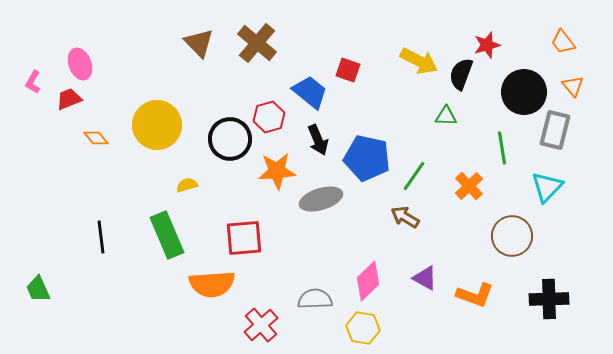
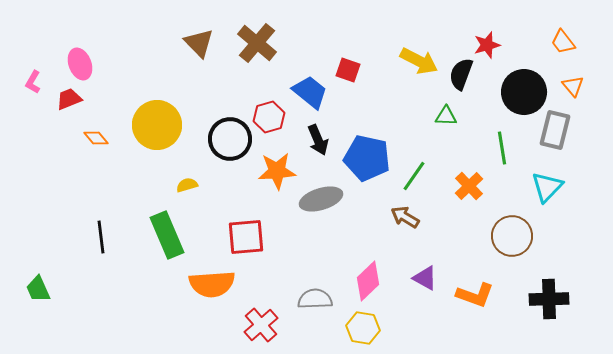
red square at (244, 238): moved 2 px right, 1 px up
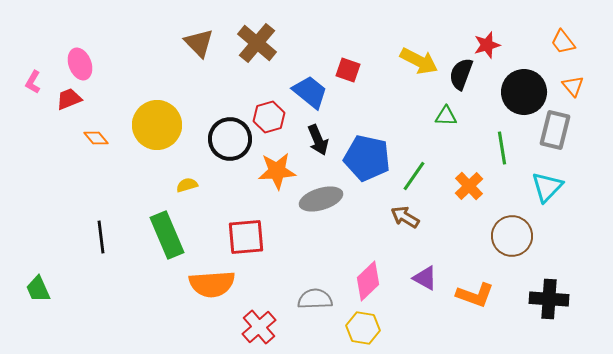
black cross at (549, 299): rotated 6 degrees clockwise
red cross at (261, 325): moved 2 px left, 2 px down
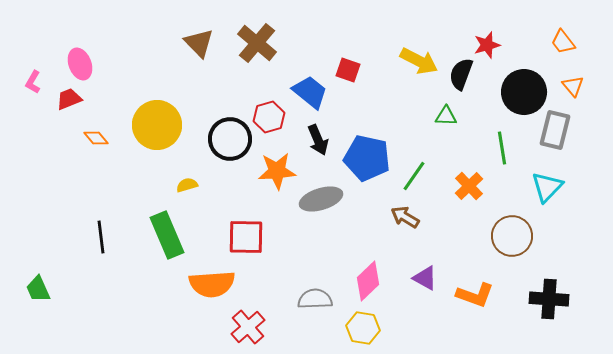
red square at (246, 237): rotated 6 degrees clockwise
red cross at (259, 327): moved 11 px left
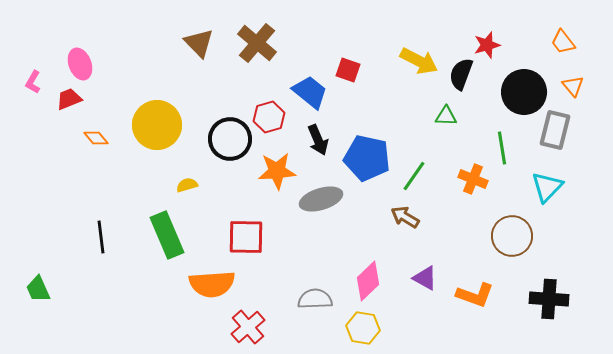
orange cross at (469, 186): moved 4 px right, 7 px up; rotated 24 degrees counterclockwise
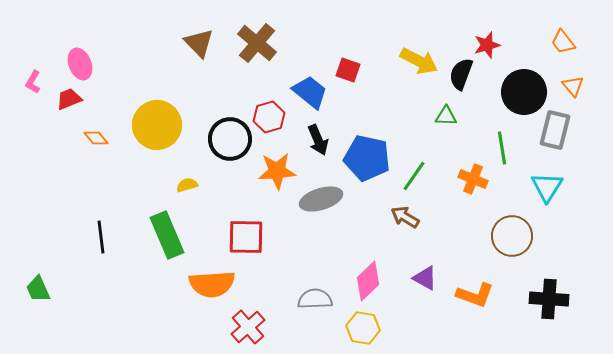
cyan triangle at (547, 187): rotated 12 degrees counterclockwise
